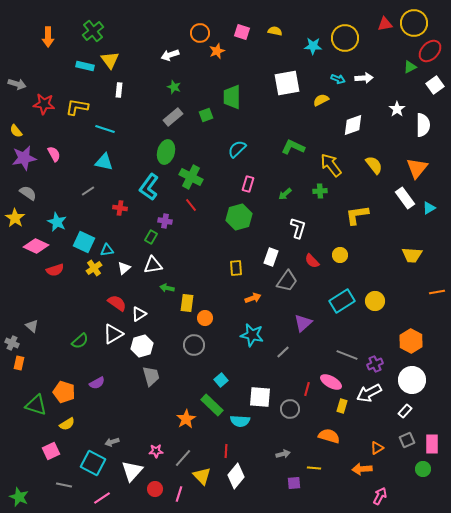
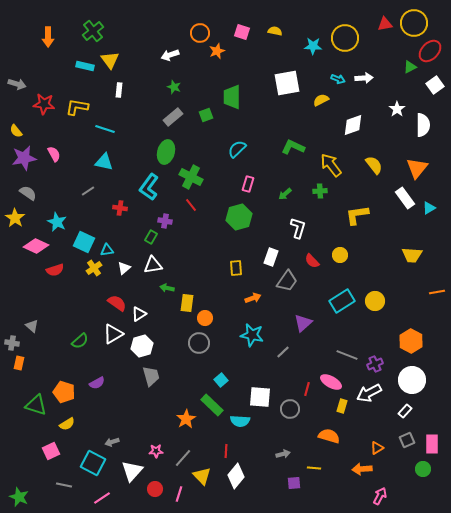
gray cross at (12, 343): rotated 16 degrees counterclockwise
gray circle at (194, 345): moved 5 px right, 2 px up
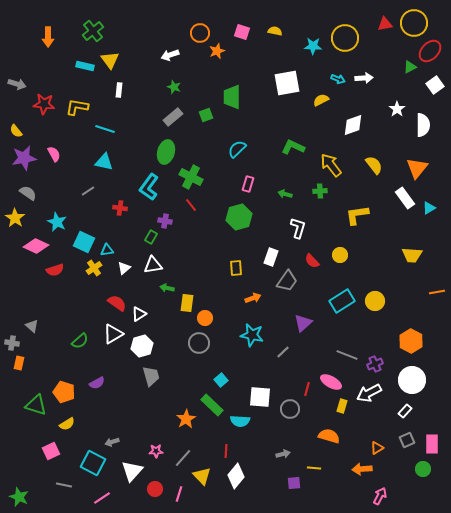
green arrow at (285, 194): rotated 56 degrees clockwise
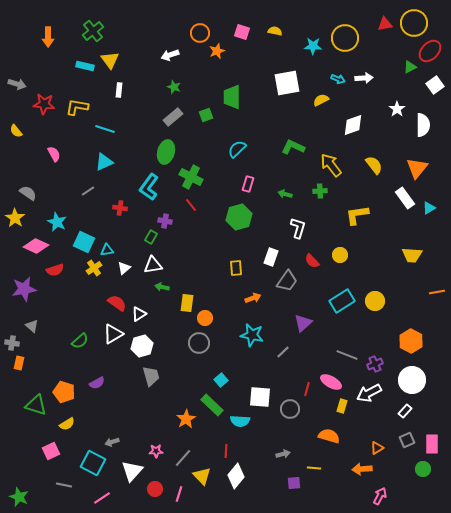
purple star at (24, 158): moved 131 px down
cyan triangle at (104, 162): rotated 36 degrees counterclockwise
green arrow at (167, 288): moved 5 px left, 1 px up
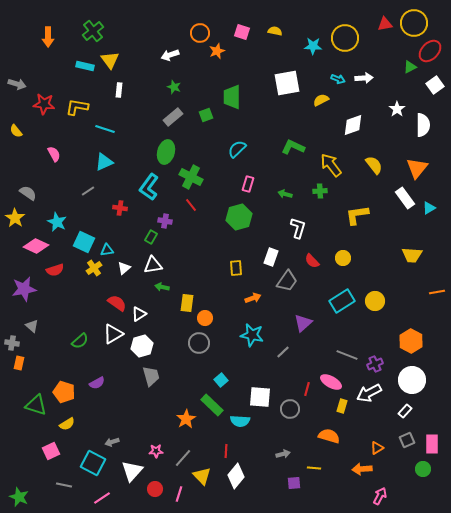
yellow circle at (340, 255): moved 3 px right, 3 px down
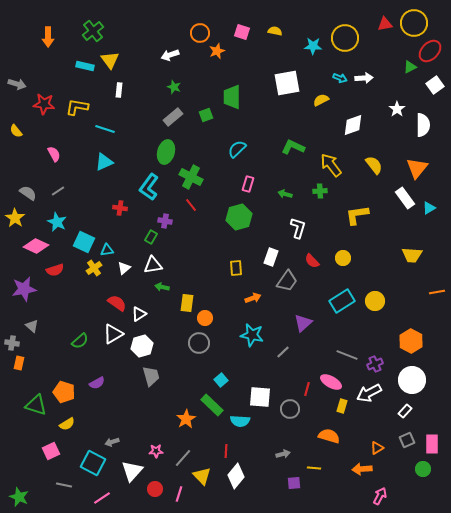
cyan arrow at (338, 79): moved 2 px right, 1 px up
gray line at (88, 191): moved 30 px left
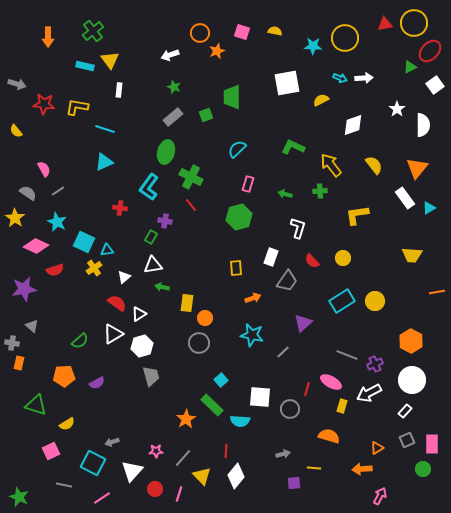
pink semicircle at (54, 154): moved 10 px left, 15 px down
white triangle at (124, 268): moved 9 px down
orange pentagon at (64, 392): moved 16 px up; rotated 20 degrees counterclockwise
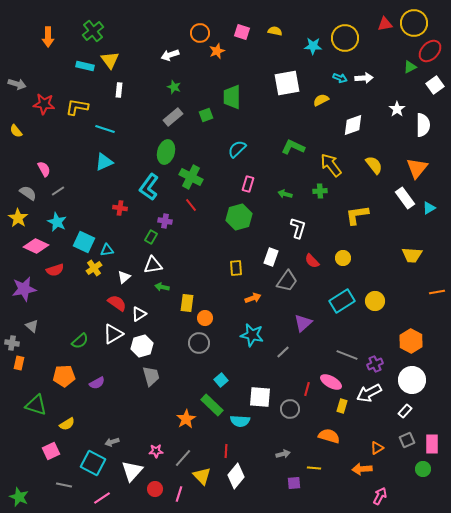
yellow star at (15, 218): moved 3 px right
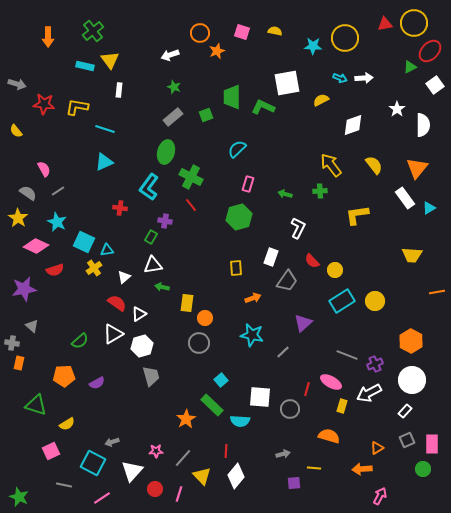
green L-shape at (293, 147): moved 30 px left, 40 px up
white L-shape at (298, 228): rotated 10 degrees clockwise
yellow circle at (343, 258): moved 8 px left, 12 px down
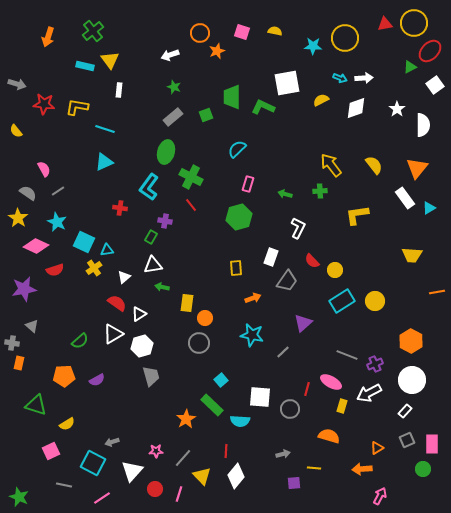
orange arrow at (48, 37): rotated 18 degrees clockwise
white diamond at (353, 125): moved 3 px right, 17 px up
purple semicircle at (97, 383): moved 3 px up
